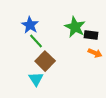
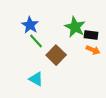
orange arrow: moved 2 px left, 3 px up
brown square: moved 11 px right, 6 px up
cyan triangle: rotated 28 degrees counterclockwise
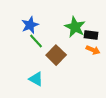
blue star: rotated 18 degrees clockwise
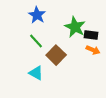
blue star: moved 7 px right, 10 px up; rotated 18 degrees counterclockwise
cyan triangle: moved 6 px up
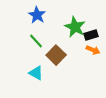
black rectangle: rotated 24 degrees counterclockwise
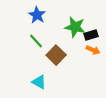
green star: rotated 15 degrees counterclockwise
cyan triangle: moved 3 px right, 9 px down
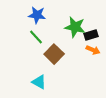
blue star: rotated 24 degrees counterclockwise
green line: moved 4 px up
brown square: moved 2 px left, 1 px up
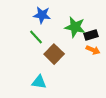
blue star: moved 5 px right
cyan triangle: rotated 21 degrees counterclockwise
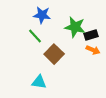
green line: moved 1 px left, 1 px up
